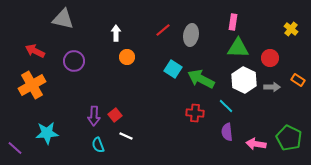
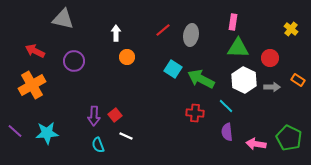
purple line: moved 17 px up
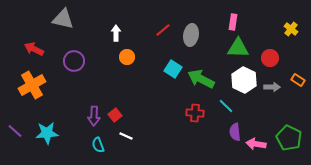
red arrow: moved 1 px left, 2 px up
purple semicircle: moved 8 px right
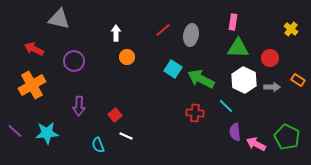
gray triangle: moved 4 px left
purple arrow: moved 15 px left, 10 px up
green pentagon: moved 2 px left, 1 px up
pink arrow: rotated 18 degrees clockwise
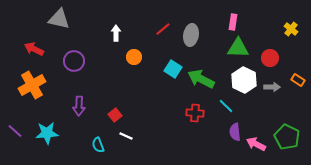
red line: moved 1 px up
orange circle: moved 7 px right
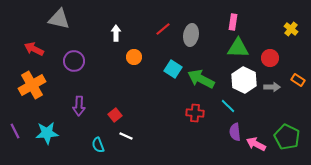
cyan line: moved 2 px right
purple line: rotated 21 degrees clockwise
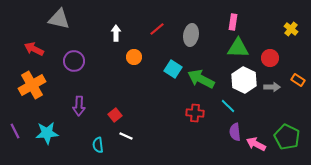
red line: moved 6 px left
cyan semicircle: rotated 14 degrees clockwise
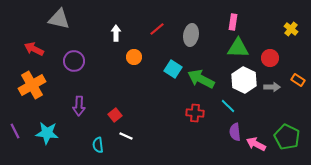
cyan star: rotated 10 degrees clockwise
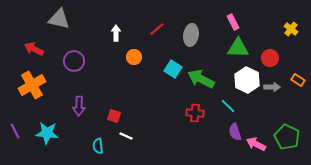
pink rectangle: rotated 35 degrees counterclockwise
white hexagon: moved 3 px right
red square: moved 1 px left, 1 px down; rotated 32 degrees counterclockwise
purple semicircle: rotated 12 degrees counterclockwise
cyan semicircle: moved 1 px down
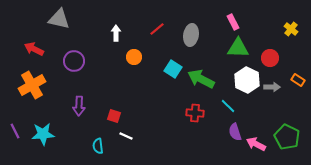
cyan star: moved 4 px left, 1 px down; rotated 10 degrees counterclockwise
